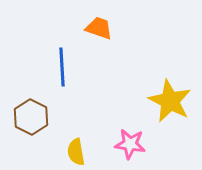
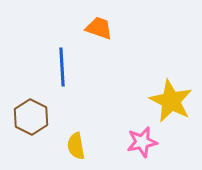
yellow star: moved 1 px right
pink star: moved 12 px right, 2 px up; rotated 20 degrees counterclockwise
yellow semicircle: moved 6 px up
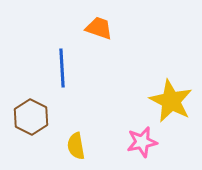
blue line: moved 1 px down
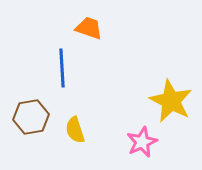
orange trapezoid: moved 10 px left
brown hexagon: rotated 24 degrees clockwise
pink star: rotated 12 degrees counterclockwise
yellow semicircle: moved 1 px left, 16 px up; rotated 8 degrees counterclockwise
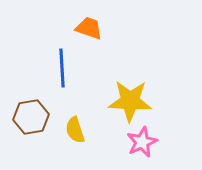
yellow star: moved 41 px left; rotated 24 degrees counterclockwise
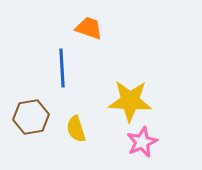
yellow semicircle: moved 1 px right, 1 px up
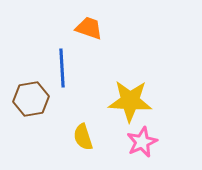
brown hexagon: moved 18 px up
yellow semicircle: moved 7 px right, 8 px down
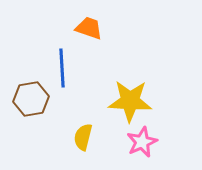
yellow semicircle: rotated 32 degrees clockwise
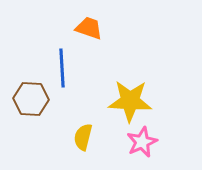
brown hexagon: rotated 12 degrees clockwise
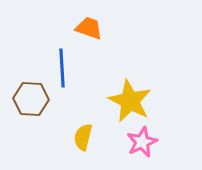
yellow star: rotated 24 degrees clockwise
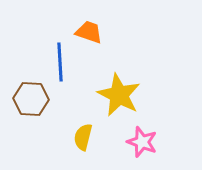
orange trapezoid: moved 4 px down
blue line: moved 2 px left, 6 px up
yellow star: moved 11 px left, 6 px up
pink star: rotated 28 degrees counterclockwise
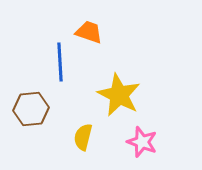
brown hexagon: moved 10 px down; rotated 8 degrees counterclockwise
